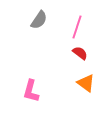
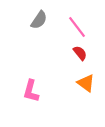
pink line: rotated 55 degrees counterclockwise
red semicircle: rotated 14 degrees clockwise
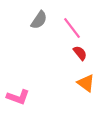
pink line: moved 5 px left, 1 px down
pink L-shape: moved 13 px left, 6 px down; rotated 85 degrees counterclockwise
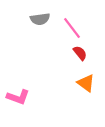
gray semicircle: moved 1 px right, 1 px up; rotated 48 degrees clockwise
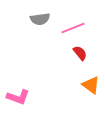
pink line: moved 1 px right; rotated 75 degrees counterclockwise
orange triangle: moved 5 px right, 2 px down
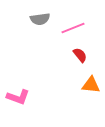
red semicircle: moved 2 px down
orange triangle: rotated 30 degrees counterclockwise
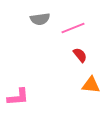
pink L-shape: rotated 25 degrees counterclockwise
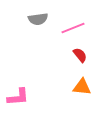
gray semicircle: moved 2 px left
orange triangle: moved 9 px left, 2 px down
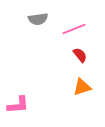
pink line: moved 1 px right, 1 px down
orange triangle: rotated 24 degrees counterclockwise
pink L-shape: moved 8 px down
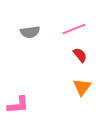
gray semicircle: moved 8 px left, 13 px down
orange triangle: rotated 36 degrees counterclockwise
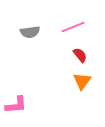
pink line: moved 1 px left, 2 px up
orange triangle: moved 6 px up
pink L-shape: moved 2 px left
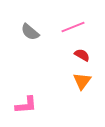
gray semicircle: rotated 48 degrees clockwise
red semicircle: moved 2 px right; rotated 21 degrees counterclockwise
pink L-shape: moved 10 px right
